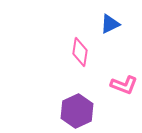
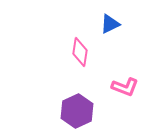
pink L-shape: moved 1 px right, 2 px down
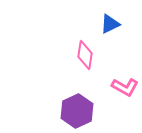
pink diamond: moved 5 px right, 3 px down
pink L-shape: rotated 8 degrees clockwise
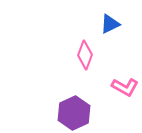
pink diamond: rotated 12 degrees clockwise
purple hexagon: moved 3 px left, 2 px down
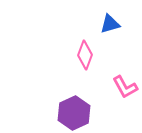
blue triangle: rotated 10 degrees clockwise
pink L-shape: rotated 32 degrees clockwise
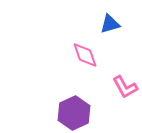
pink diamond: rotated 40 degrees counterclockwise
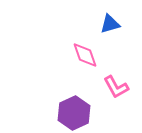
pink L-shape: moved 9 px left
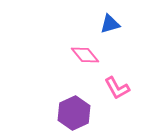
pink diamond: rotated 20 degrees counterclockwise
pink L-shape: moved 1 px right, 1 px down
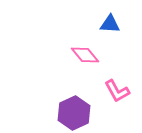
blue triangle: rotated 20 degrees clockwise
pink L-shape: moved 3 px down
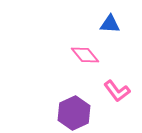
pink L-shape: rotated 8 degrees counterclockwise
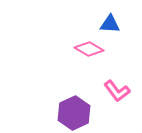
pink diamond: moved 4 px right, 6 px up; rotated 20 degrees counterclockwise
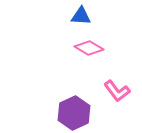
blue triangle: moved 29 px left, 8 px up
pink diamond: moved 1 px up
